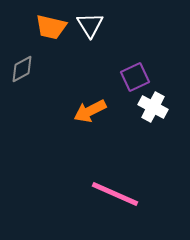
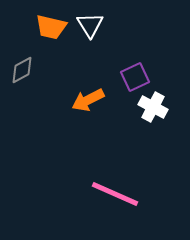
gray diamond: moved 1 px down
orange arrow: moved 2 px left, 11 px up
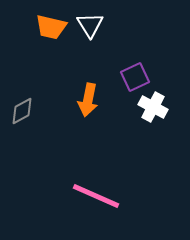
gray diamond: moved 41 px down
orange arrow: rotated 52 degrees counterclockwise
pink line: moved 19 px left, 2 px down
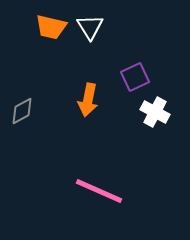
white triangle: moved 2 px down
white cross: moved 2 px right, 5 px down
pink line: moved 3 px right, 5 px up
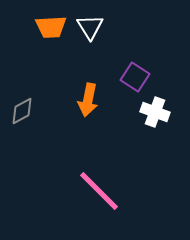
orange trapezoid: rotated 16 degrees counterclockwise
purple square: rotated 32 degrees counterclockwise
white cross: rotated 8 degrees counterclockwise
pink line: rotated 21 degrees clockwise
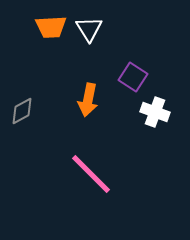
white triangle: moved 1 px left, 2 px down
purple square: moved 2 px left
pink line: moved 8 px left, 17 px up
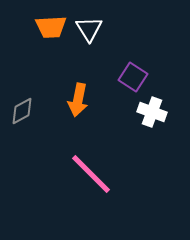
orange arrow: moved 10 px left
white cross: moved 3 px left
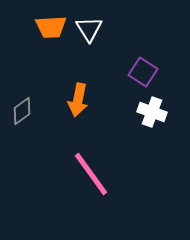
purple square: moved 10 px right, 5 px up
gray diamond: rotated 8 degrees counterclockwise
pink line: rotated 9 degrees clockwise
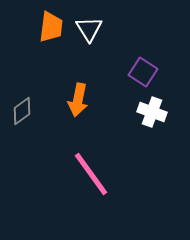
orange trapezoid: rotated 80 degrees counterclockwise
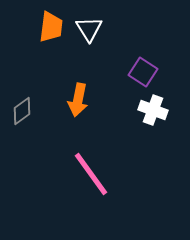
white cross: moved 1 px right, 2 px up
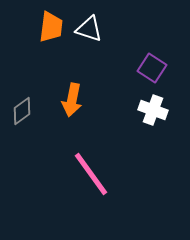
white triangle: rotated 40 degrees counterclockwise
purple square: moved 9 px right, 4 px up
orange arrow: moved 6 px left
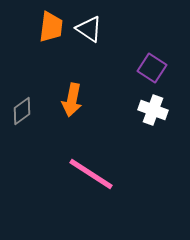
white triangle: rotated 16 degrees clockwise
pink line: rotated 21 degrees counterclockwise
